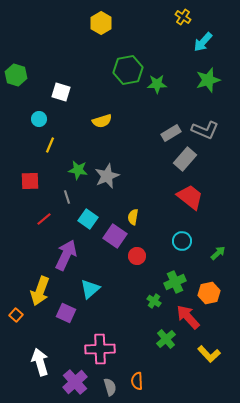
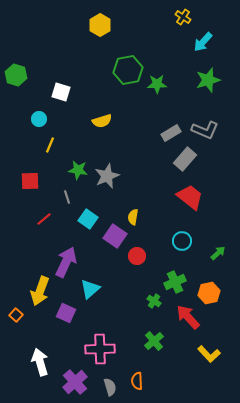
yellow hexagon at (101, 23): moved 1 px left, 2 px down
purple arrow at (66, 255): moved 7 px down
green cross at (166, 339): moved 12 px left, 2 px down
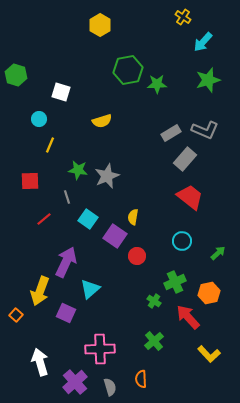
orange semicircle at (137, 381): moved 4 px right, 2 px up
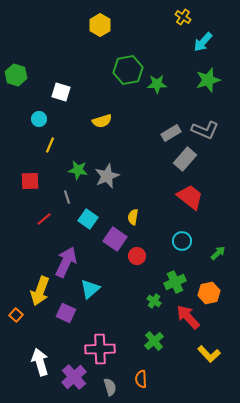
purple square at (115, 236): moved 3 px down
purple cross at (75, 382): moved 1 px left, 5 px up
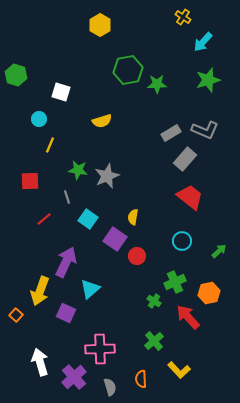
green arrow at (218, 253): moved 1 px right, 2 px up
yellow L-shape at (209, 354): moved 30 px left, 16 px down
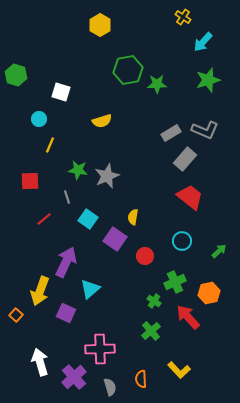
red circle at (137, 256): moved 8 px right
green cross at (154, 341): moved 3 px left, 10 px up
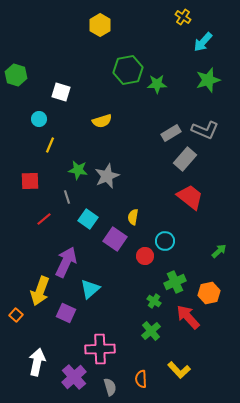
cyan circle at (182, 241): moved 17 px left
white arrow at (40, 362): moved 3 px left; rotated 28 degrees clockwise
